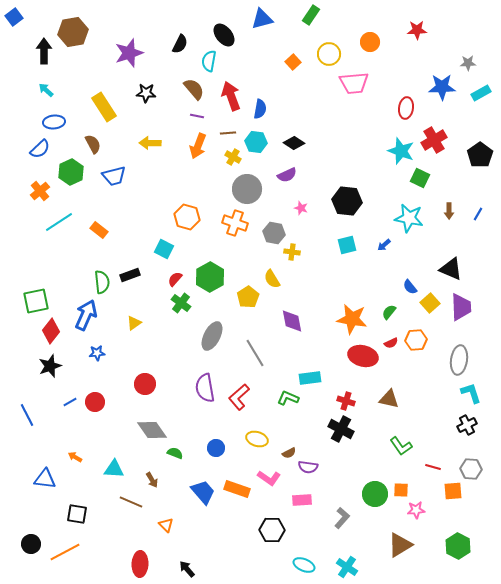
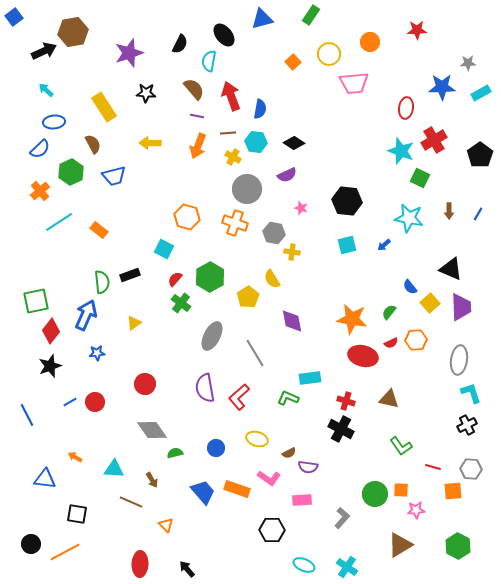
black arrow at (44, 51): rotated 65 degrees clockwise
green semicircle at (175, 453): rotated 35 degrees counterclockwise
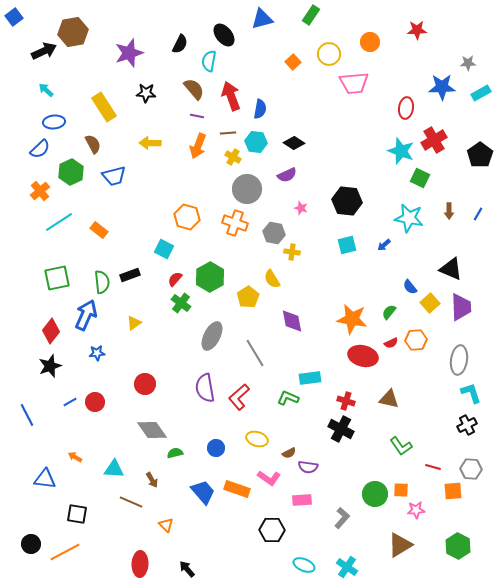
green square at (36, 301): moved 21 px right, 23 px up
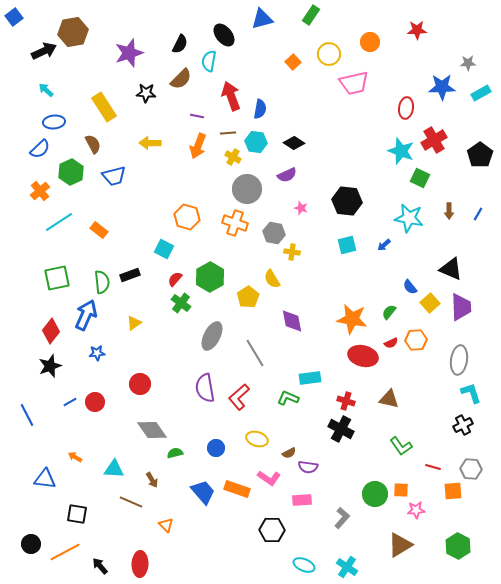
pink trapezoid at (354, 83): rotated 8 degrees counterclockwise
brown semicircle at (194, 89): moved 13 px left, 10 px up; rotated 85 degrees clockwise
red circle at (145, 384): moved 5 px left
black cross at (467, 425): moved 4 px left
black arrow at (187, 569): moved 87 px left, 3 px up
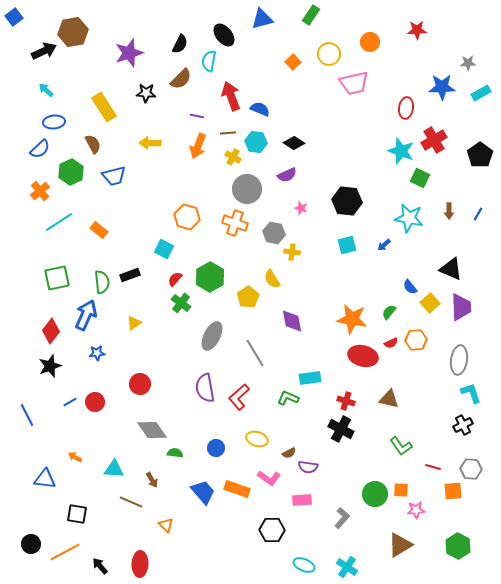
blue semicircle at (260, 109): rotated 78 degrees counterclockwise
green semicircle at (175, 453): rotated 21 degrees clockwise
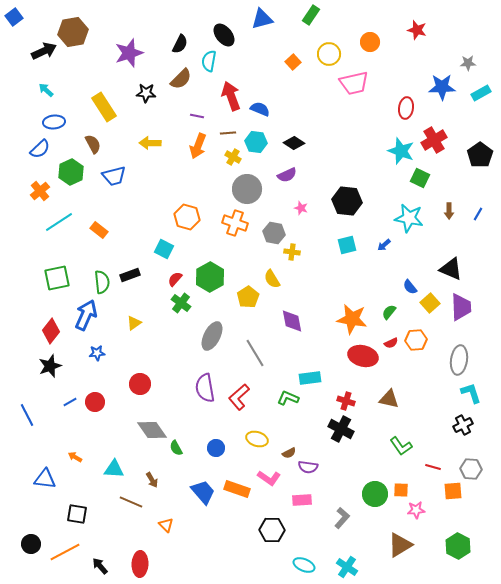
red star at (417, 30): rotated 18 degrees clockwise
green semicircle at (175, 453): moved 1 px right, 5 px up; rotated 126 degrees counterclockwise
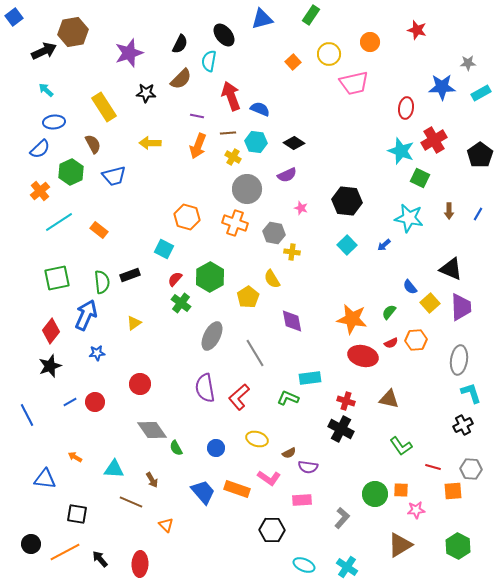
cyan square at (347, 245): rotated 30 degrees counterclockwise
black arrow at (100, 566): moved 7 px up
